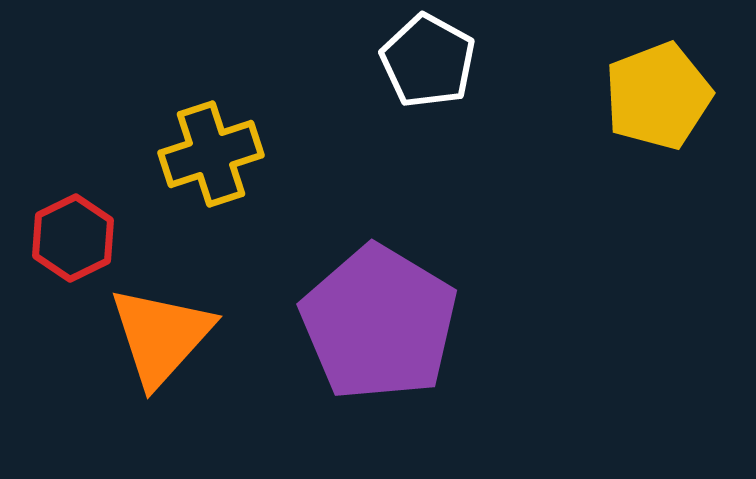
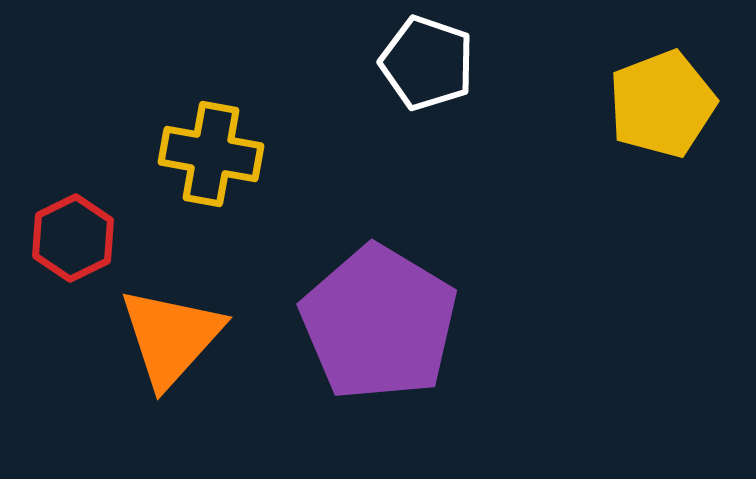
white pentagon: moved 1 px left, 2 px down; rotated 10 degrees counterclockwise
yellow pentagon: moved 4 px right, 8 px down
yellow cross: rotated 28 degrees clockwise
orange triangle: moved 10 px right, 1 px down
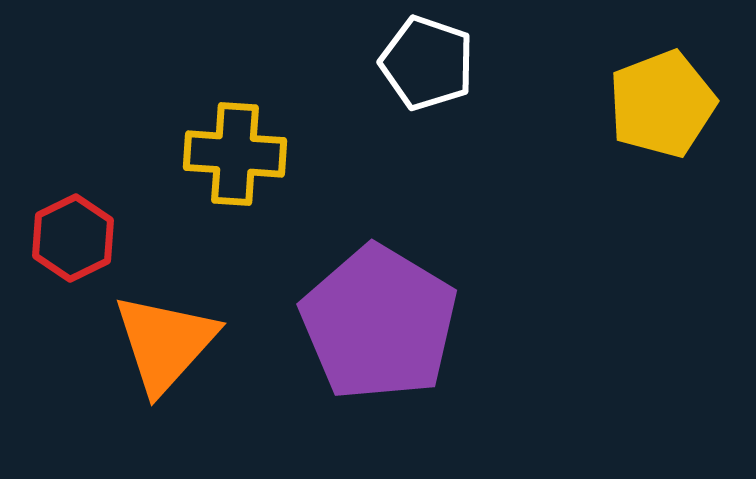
yellow cross: moved 24 px right; rotated 6 degrees counterclockwise
orange triangle: moved 6 px left, 6 px down
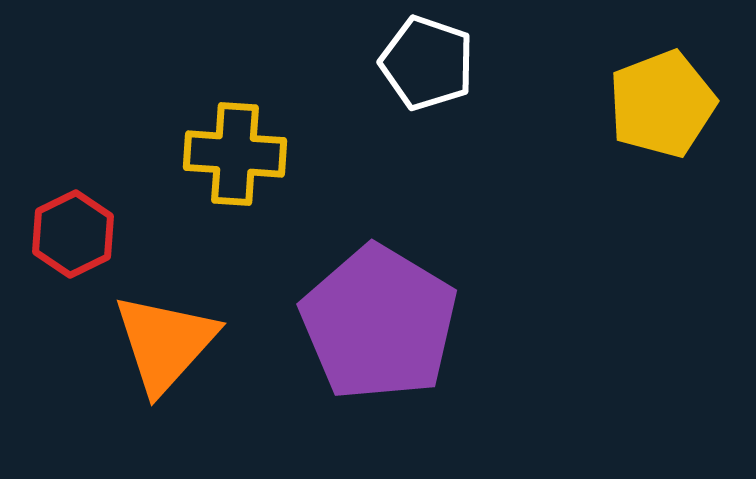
red hexagon: moved 4 px up
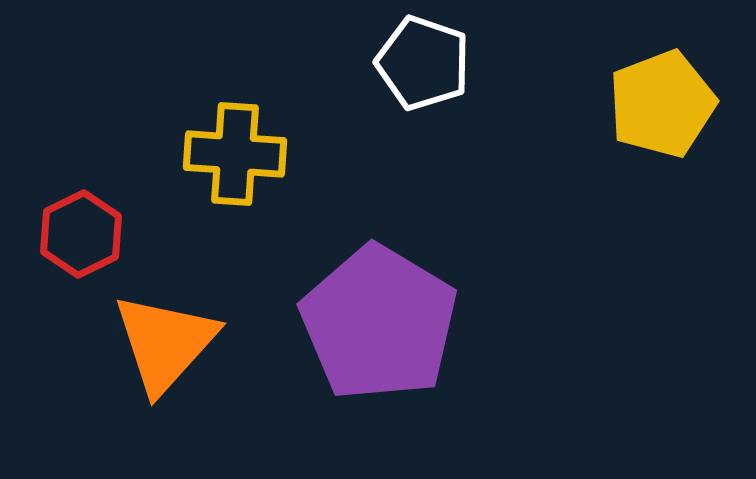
white pentagon: moved 4 px left
red hexagon: moved 8 px right
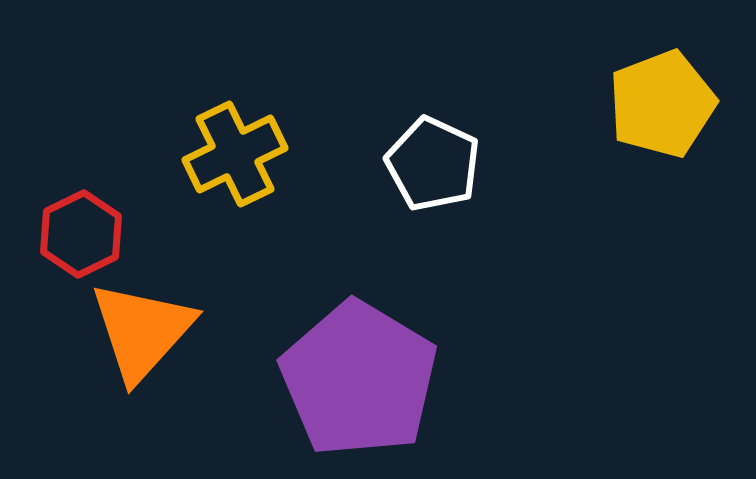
white pentagon: moved 10 px right, 101 px down; rotated 6 degrees clockwise
yellow cross: rotated 30 degrees counterclockwise
purple pentagon: moved 20 px left, 56 px down
orange triangle: moved 23 px left, 12 px up
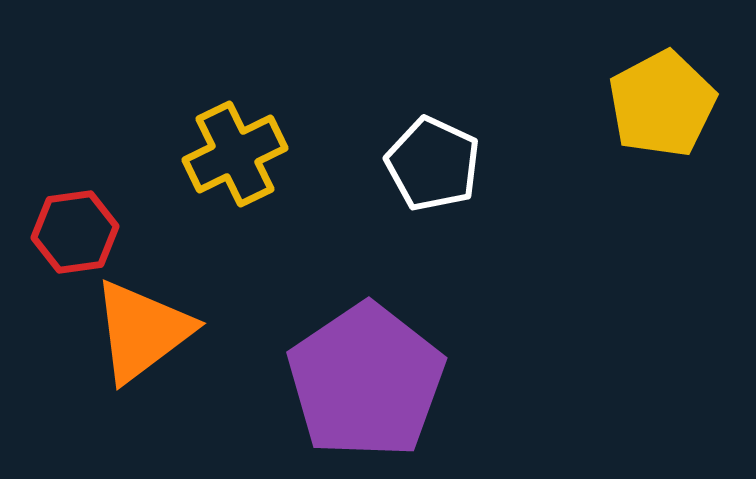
yellow pentagon: rotated 7 degrees counterclockwise
red hexagon: moved 6 px left, 2 px up; rotated 18 degrees clockwise
orange triangle: rotated 11 degrees clockwise
purple pentagon: moved 7 px right, 2 px down; rotated 7 degrees clockwise
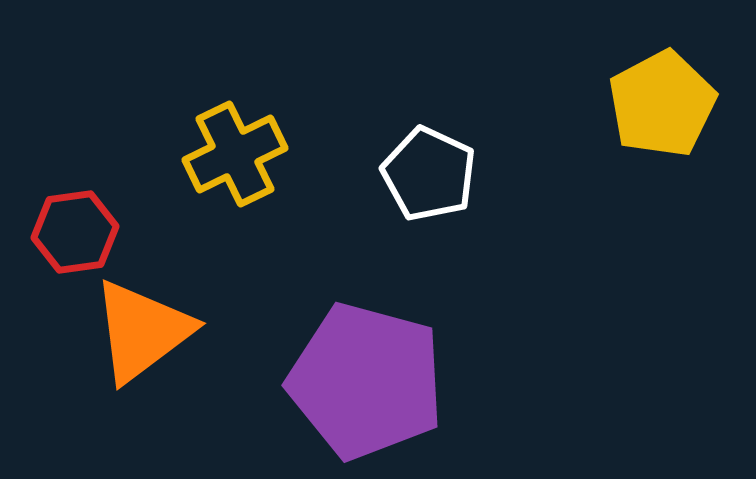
white pentagon: moved 4 px left, 10 px down
purple pentagon: rotated 23 degrees counterclockwise
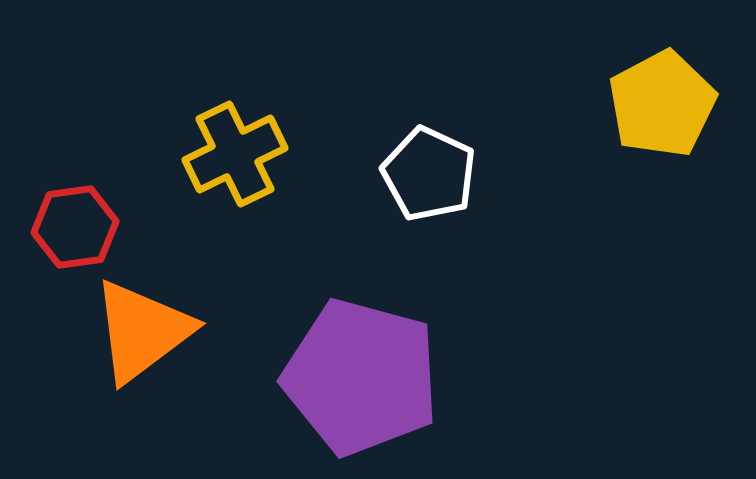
red hexagon: moved 5 px up
purple pentagon: moved 5 px left, 4 px up
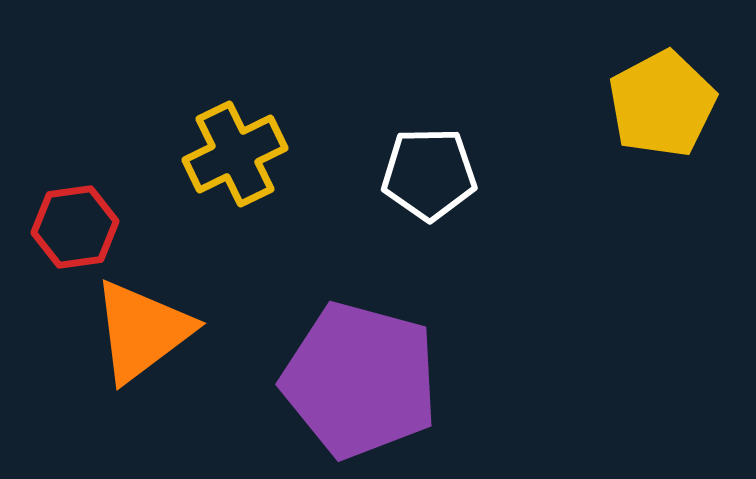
white pentagon: rotated 26 degrees counterclockwise
purple pentagon: moved 1 px left, 3 px down
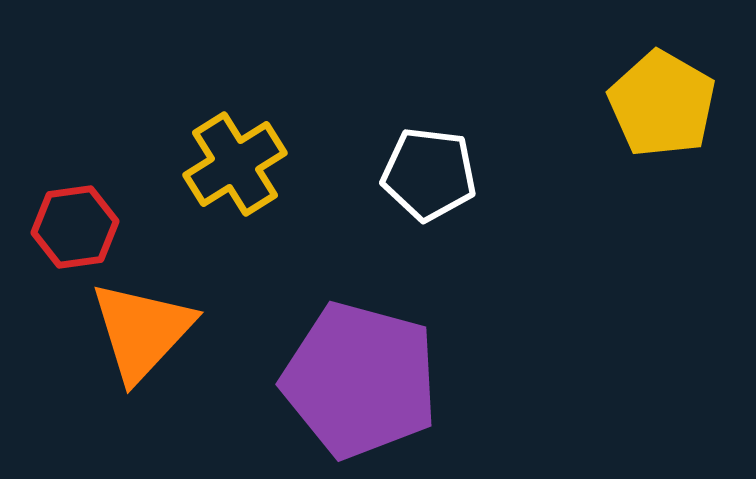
yellow pentagon: rotated 14 degrees counterclockwise
yellow cross: moved 10 px down; rotated 6 degrees counterclockwise
white pentagon: rotated 8 degrees clockwise
orange triangle: rotated 10 degrees counterclockwise
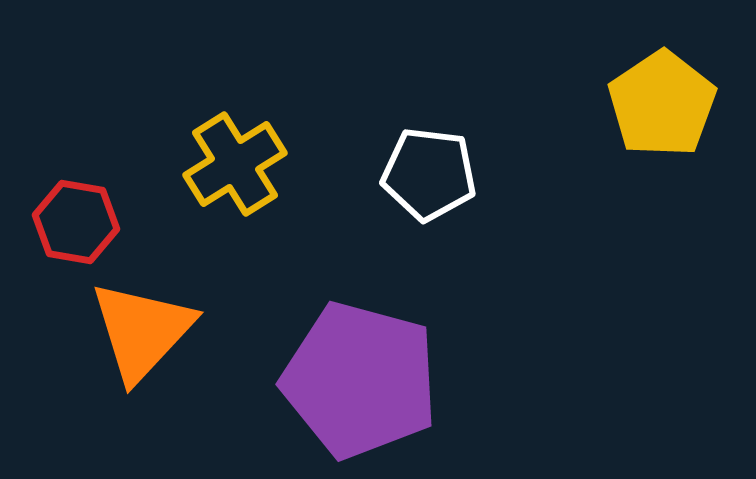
yellow pentagon: rotated 8 degrees clockwise
red hexagon: moved 1 px right, 5 px up; rotated 18 degrees clockwise
